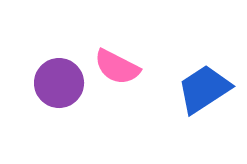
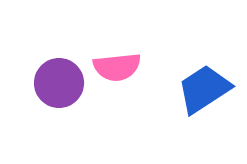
pink semicircle: rotated 33 degrees counterclockwise
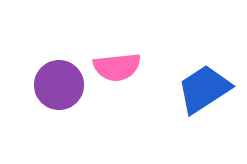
purple circle: moved 2 px down
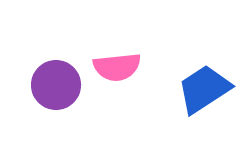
purple circle: moved 3 px left
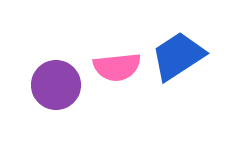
blue trapezoid: moved 26 px left, 33 px up
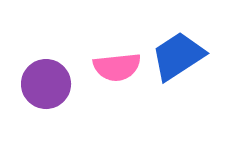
purple circle: moved 10 px left, 1 px up
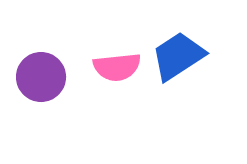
purple circle: moved 5 px left, 7 px up
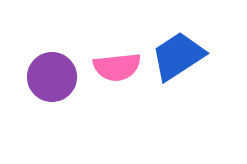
purple circle: moved 11 px right
